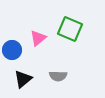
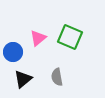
green square: moved 8 px down
blue circle: moved 1 px right, 2 px down
gray semicircle: moved 1 px left, 1 px down; rotated 78 degrees clockwise
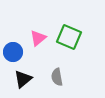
green square: moved 1 px left
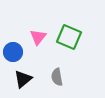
pink triangle: moved 1 px up; rotated 12 degrees counterclockwise
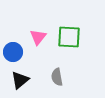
green square: rotated 20 degrees counterclockwise
black triangle: moved 3 px left, 1 px down
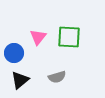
blue circle: moved 1 px right, 1 px down
gray semicircle: rotated 96 degrees counterclockwise
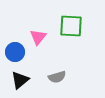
green square: moved 2 px right, 11 px up
blue circle: moved 1 px right, 1 px up
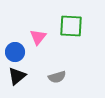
black triangle: moved 3 px left, 4 px up
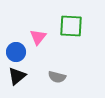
blue circle: moved 1 px right
gray semicircle: rotated 30 degrees clockwise
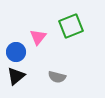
green square: rotated 25 degrees counterclockwise
black triangle: moved 1 px left
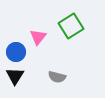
green square: rotated 10 degrees counterclockwise
black triangle: moved 1 px left; rotated 18 degrees counterclockwise
